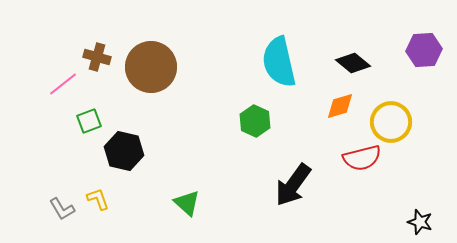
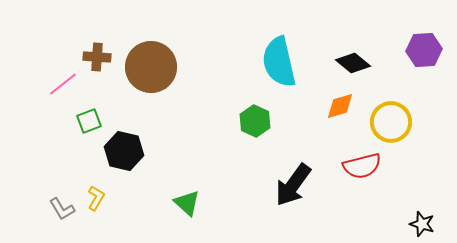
brown cross: rotated 12 degrees counterclockwise
red semicircle: moved 8 px down
yellow L-shape: moved 2 px left, 1 px up; rotated 50 degrees clockwise
black star: moved 2 px right, 2 px down
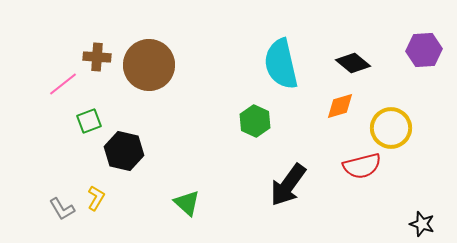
cyan semicircle: moved 2 px right, 2 px down
brown circle: moved 2 px left, 2 px up
yellow circle: moved 6 px down
black arrow: moved 5 px left
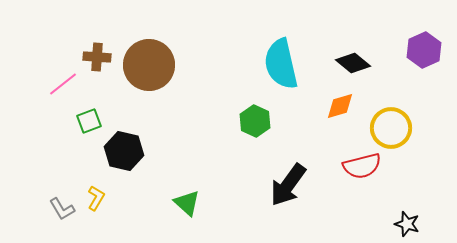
purple hexagon: rotated 20 degrees counterclockwise
black star: moved 15 px left
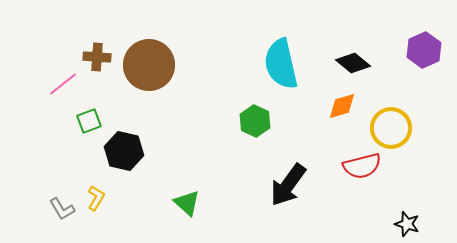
orange diamond: moved 2 px right
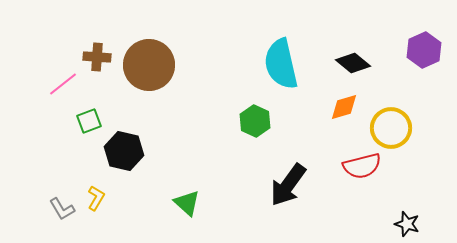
orange diamond: moved 2 px right, 1 px down
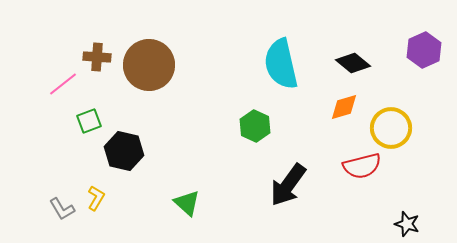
green hexagon: moved 5 px down
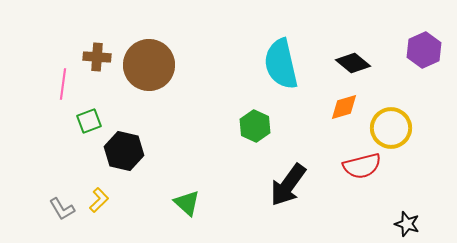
pink line: rotated 44 degrees counterclockwise
yellow L-shape: moved 3 px right, 2 px down; rotated 15 degrees clockwise
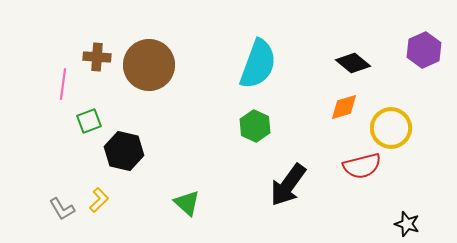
cyan semicircle: moved 23 px left; rotated 147 degrees counterclockwise
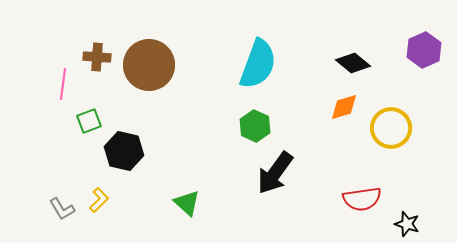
red semicircle: moved 33 px down; rotated 6 degrees clockwise
black arrow: moved 13 px left, 12 px up
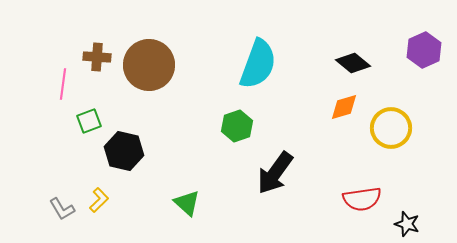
green hexagon: moved 18 px left; rotated 16 degrees clockwise
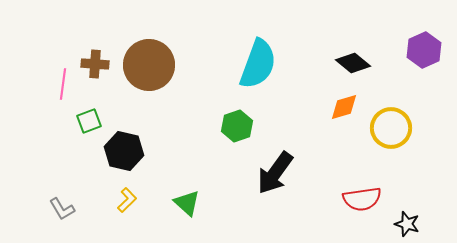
brown cross: moved 2 px left, 7 px down
yellow L-shape: moved 28 px right
